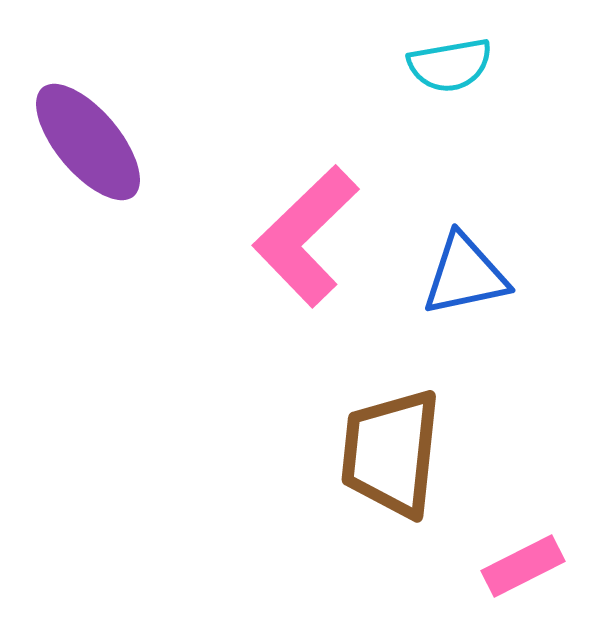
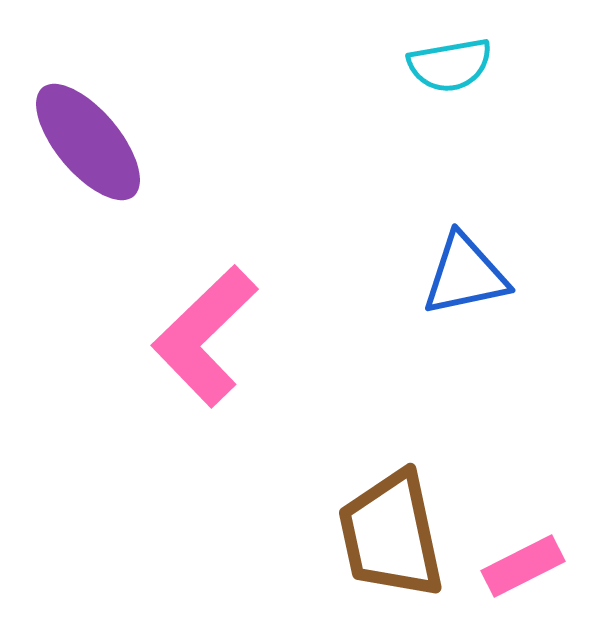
pink L-shape: moved 101 px left, 100 px down
brown trapezoid: moved 82 px down; rotated 18 degrees counterclockwise
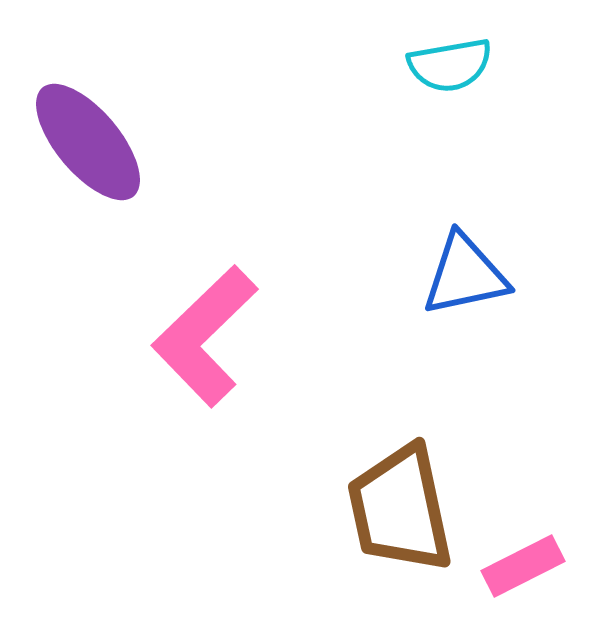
brown trapezoid: moved 9 px right, 26 px up
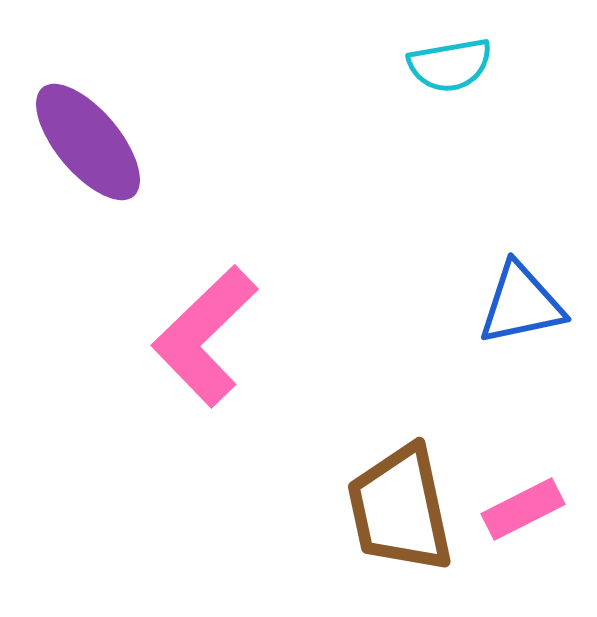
blue triangle: moved 56 px right, 29 px down
pink rectangle: moved 57 px up
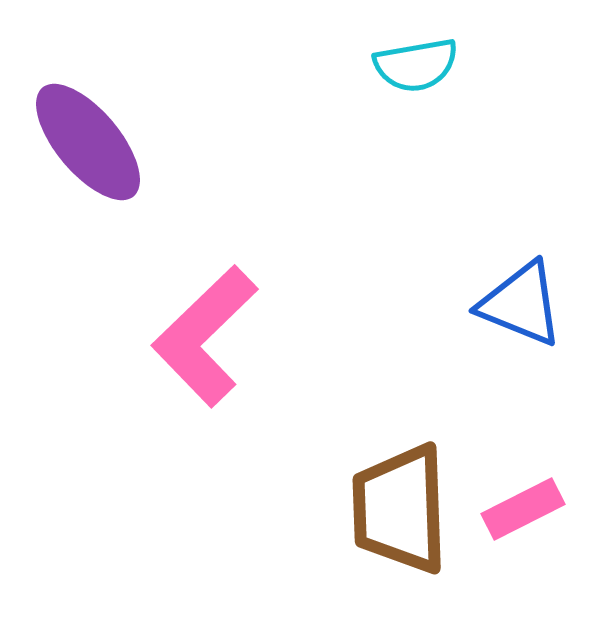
cyan semicircle: moved 34 px left
blue triangle: rotated 34 degrees clockwise
brown trapezoid: rotated 10 degrees clockwise
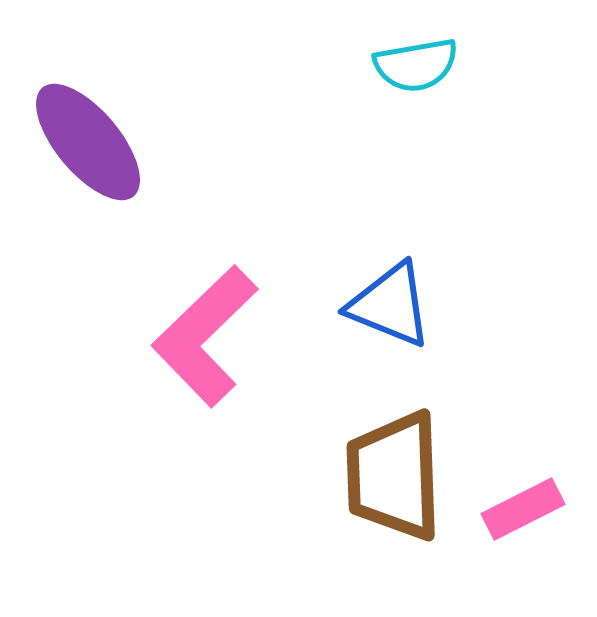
blue triangle: moved 131 px left, 1 px down
brown trapezoid: moved 6 px left, 33 px up
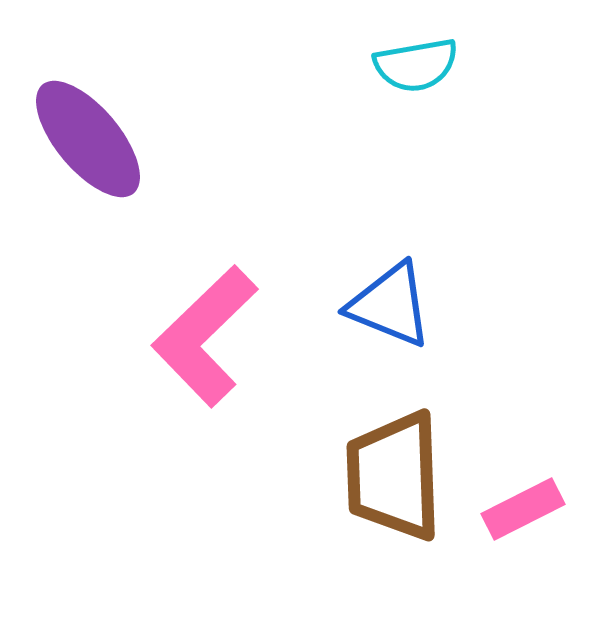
purple ellipse: moved 3 px up
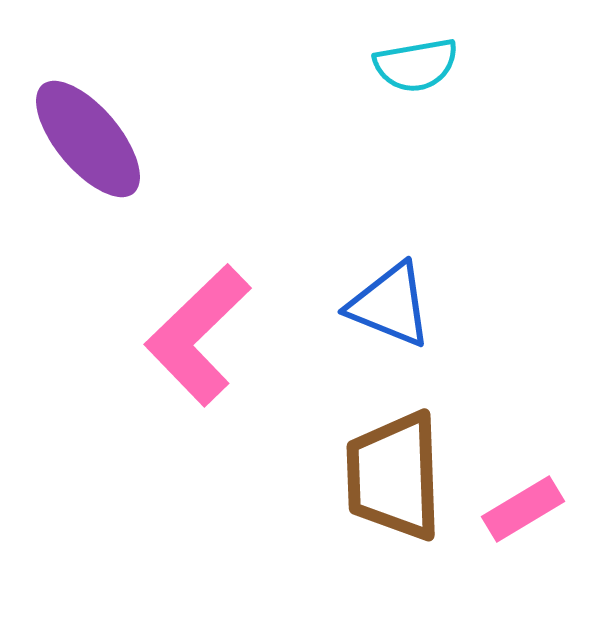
pink L-shape: moved 7 px left, 1 px up
pink rectangle: rotated 4 degrees counterclockwise
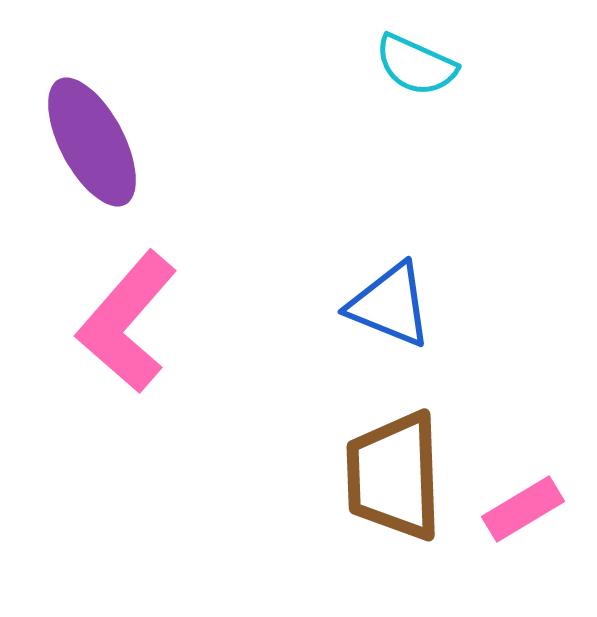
cyan semicircle: rotated 34 degrees clockwise
purple ellipse: moved 4 px right, 3 px down; rotated 12 degrees clockwise
pink L-shape: moved 71 px left, 13 px up; rotated 5 degrees counterclockwise
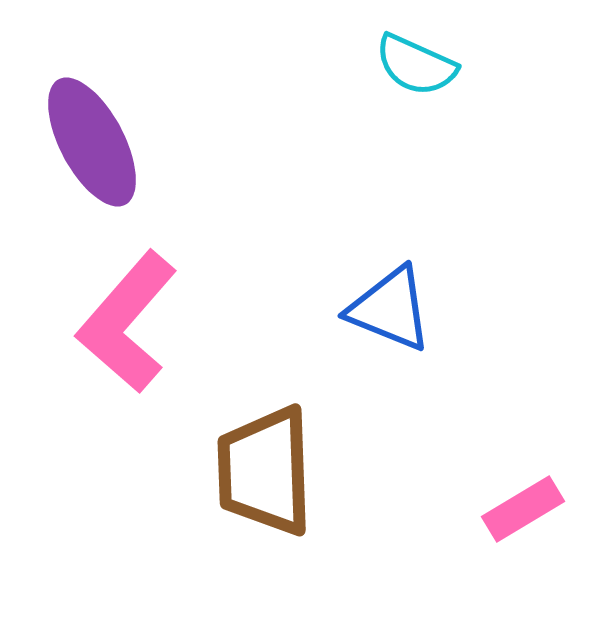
blue triangle: moved 4 px down
brown trapezoid: moved 129 px left, 5 px up
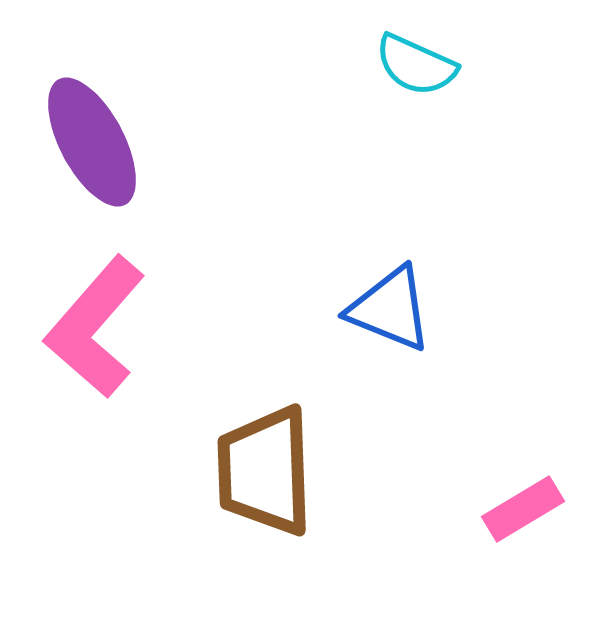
pink L-shape: moved 32 px left, 5 px down
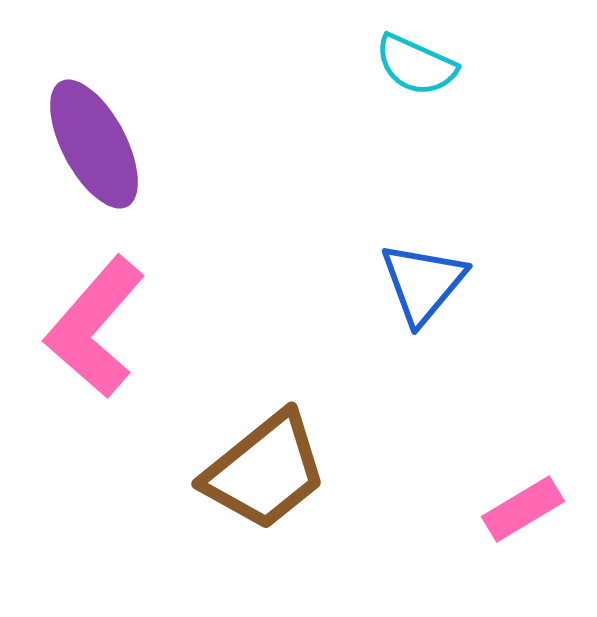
purple ellipse: moved 2 px right, 2 px down
blue triangle: moved 33 px right, 26 px up; rotated 48 degrees clockwise
brown trapezoid: rotated 127 degrees counterclockwise
